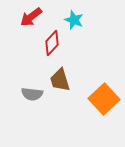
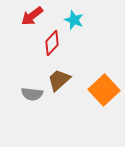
red arrow: moved 1 px right, 1 px up
brown trapezoid: moved 1 px left; rotated 65 degrees clockwise
orange square: moved 9 px up
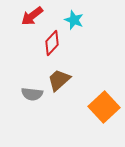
orange square: moved 17 px down
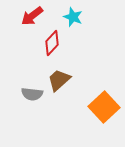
cyan star: moved 1 px left, 3 px up
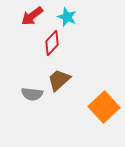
cyan star: moved 6 px left
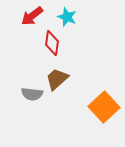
red diamond: rotated 35 degrees counterclockwise
brown trapezoid: moved 2 px left, 1 px up
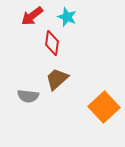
gray semicircle: moved 4 px left, 2 px down
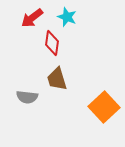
red arrow: moved 2 px down
brown trapezoid: rotated 65 degrees counterclockwise
gray semicircle: moved 1 px left, 1 px down
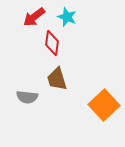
red arrow: moved 2 px right, 1 px up
orange square: moved 2 px up
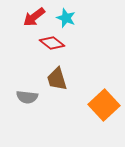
cyan star: moved 1 px left, 1 px down
red diamond: rotated 60 degrees counterclockwise
